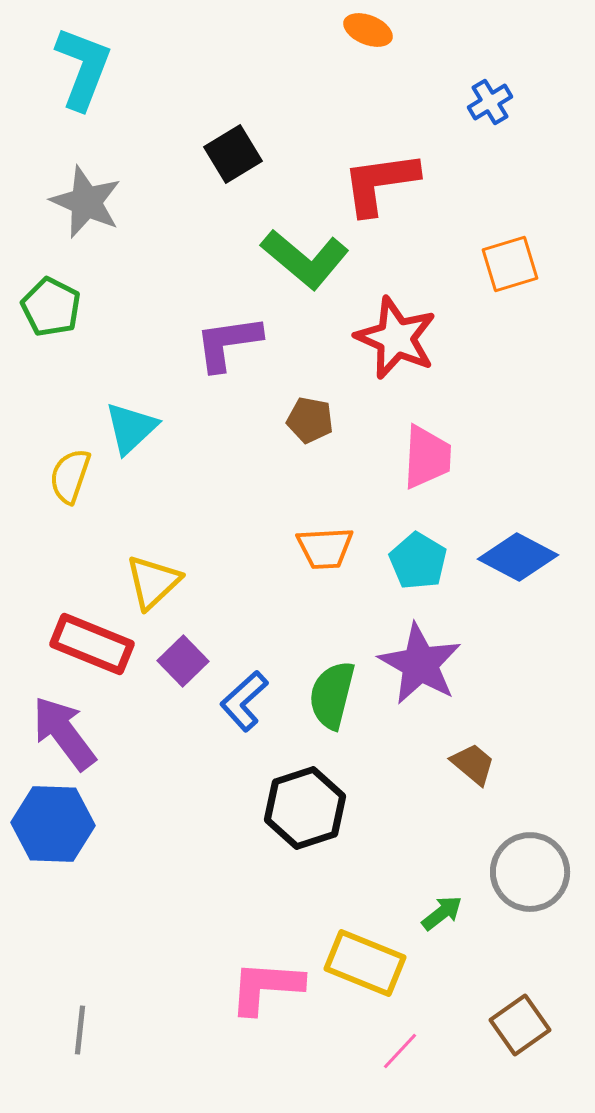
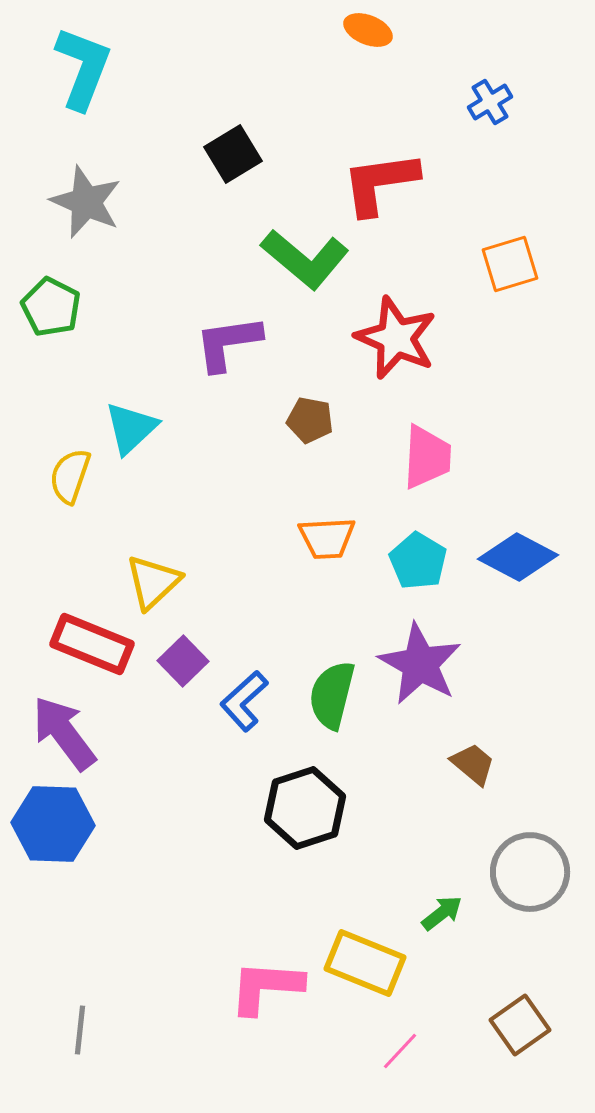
orange trapezoid: moved 2 px right, 10 px up
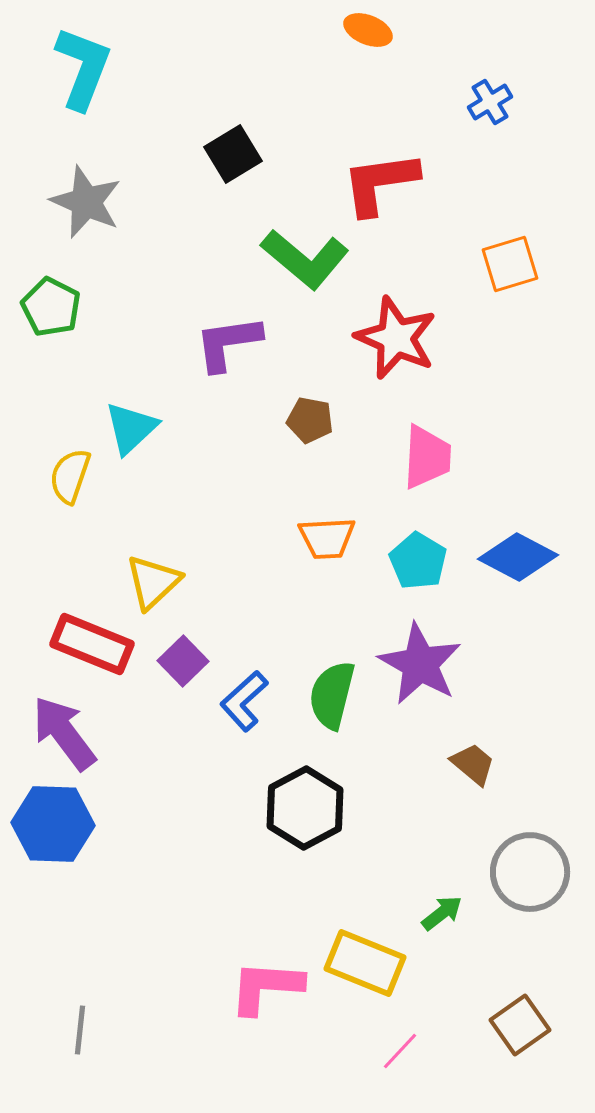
black hexagon: rotated 10 degrees counterclockwise
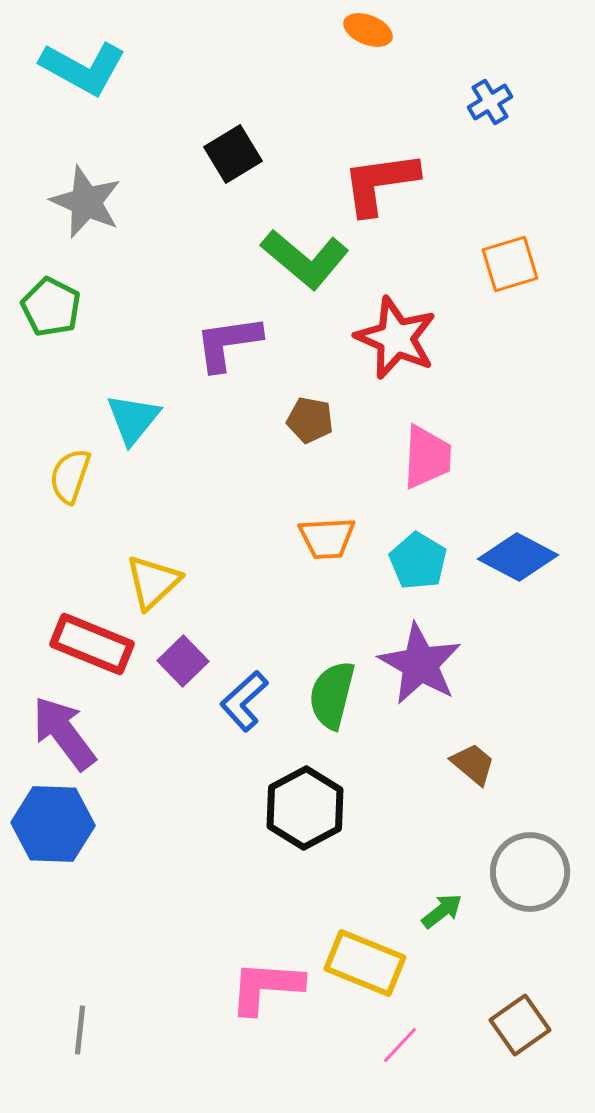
cyan L-shape: rotated 98 degrees clockwise
cyan triangle: moved 2 px right, 9 px up; rotated 8 degrees counterclockwise
green arrow: moved 2 px up
pink line: moved 6 px up
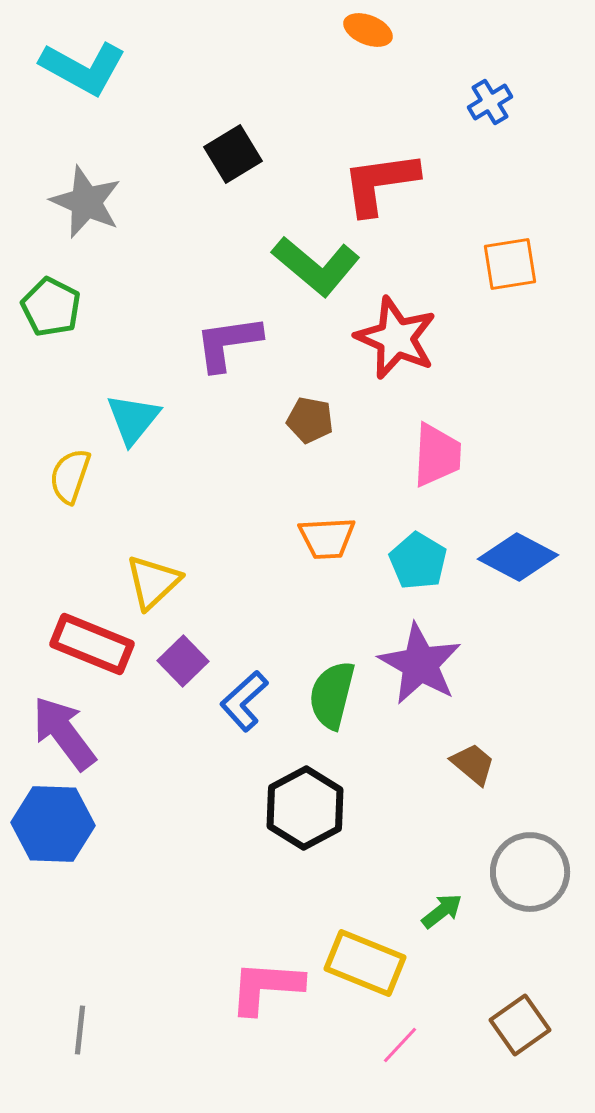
green L-shape: moved 11 px right, 7 px down
orange square: rotated 8 degrees clockwise
pink trapezoid: moved 10 px right, 2 px up
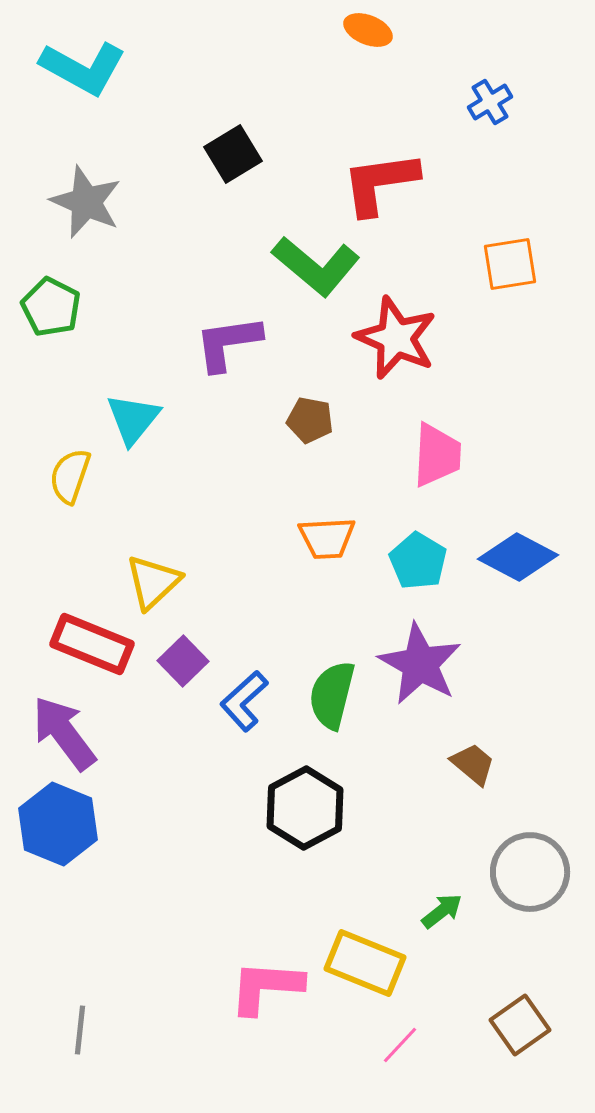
blue hexagon: moved 5 px right; rotated 20 degrees clockwise
